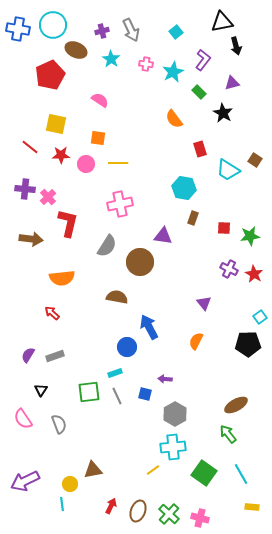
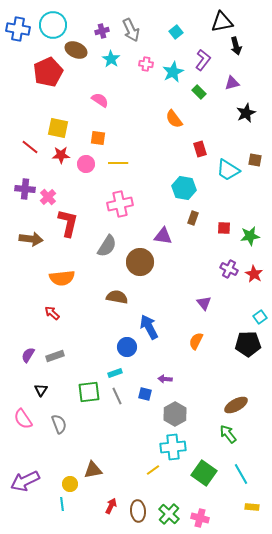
red pentagon at (50, 75): moved 2 px left, 3 px up
black star at (223, 113): moved 23 px right; rotated 18 degrees clockwise
yellow square at (56, 124): moved 2 px right, 4 px down
brown square at (255, 160): rotated 24 degrees counterclockwise
brown ellipse at (138, 511): rotated 25 degrees counterclockwise
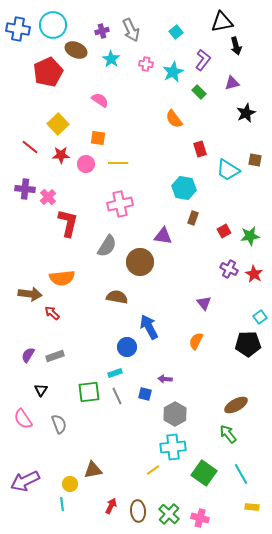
yellow square at (58, 128): moved 4 px up; rotated 35 degrees clockwise
red square at (224, 228): moved 3 px down; rotated 32 degrees counterclockwise
brown arrow at (31, 239): moved 1 px left, 55 px down
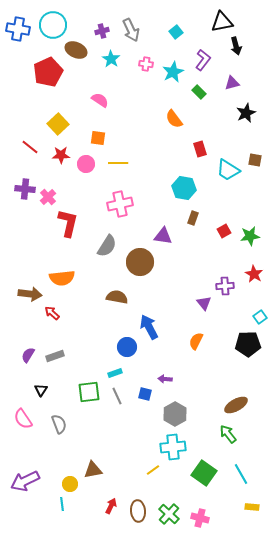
purple cross at (229, 269): moved 4 px left, 17 px down; rotated 30 degrees counterclockwise
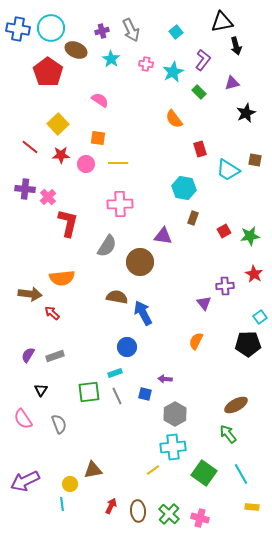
cyan circle at (53, 25): moved 2 px left, 3 px down
red pentagon at (48, 72): rotated 12 degrees counterclockwise
pink cross at (120, 204): rotated 10 degrees clockwise
blue arrow at (149, 327): moved 6 px left, 14 px up
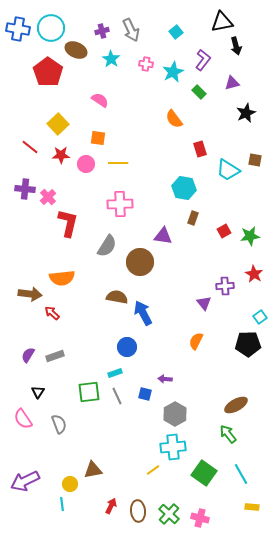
black triangle at (41, 390): moved 3 px left, 2 px down
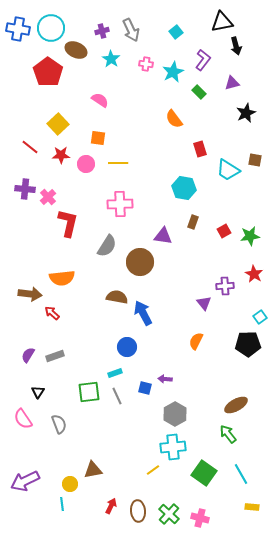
brown rectangle at (193, 218): moved 4 px down
blue square at (145, 394): moved 6 px up
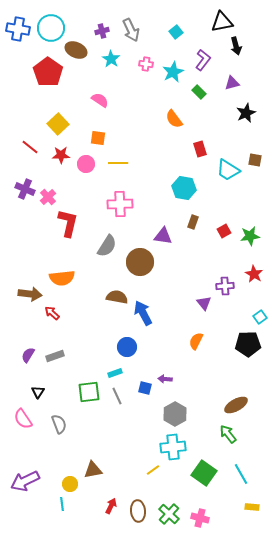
purple cross at (25, 189): rotated 18 degrees clockwise
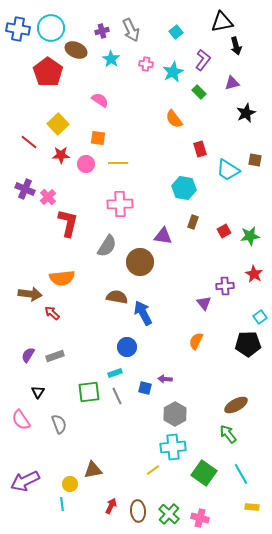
red line at (30, 147): moved 1 px left, 5 px up
pink semicircle at (23, 419): moved 2 px left, 1 px down
